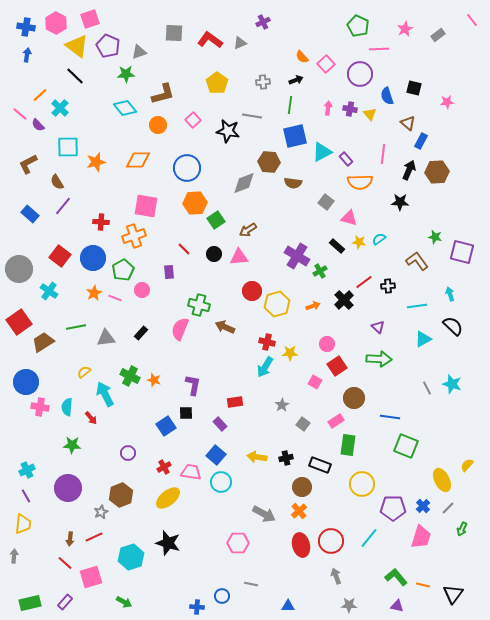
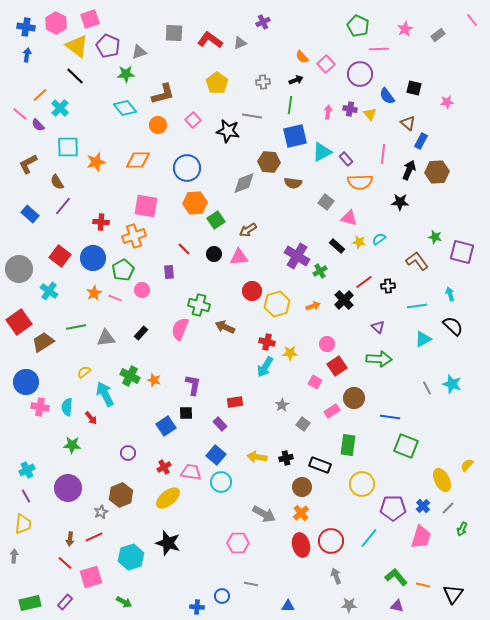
blue semicircle at (387, 96): rotated 18 degrees counterclockwise
pink arrow at (328, 108): moved 4 px down
pink rectangle at (336, 421): moved 4 px left, 10 px up
orange cross at (299, 511): moved 2 px right, 2 px down
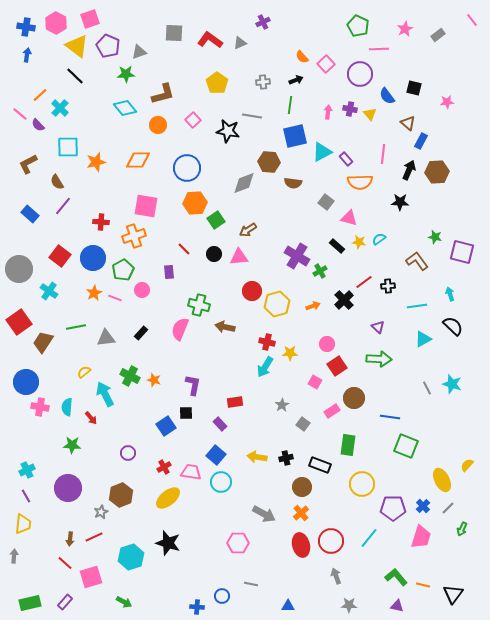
brown arrow at (225, 327): rotated 12 degrees counterclockwise
brown trapezoid at (43, 342): rotated 25 degrees counterclockwise
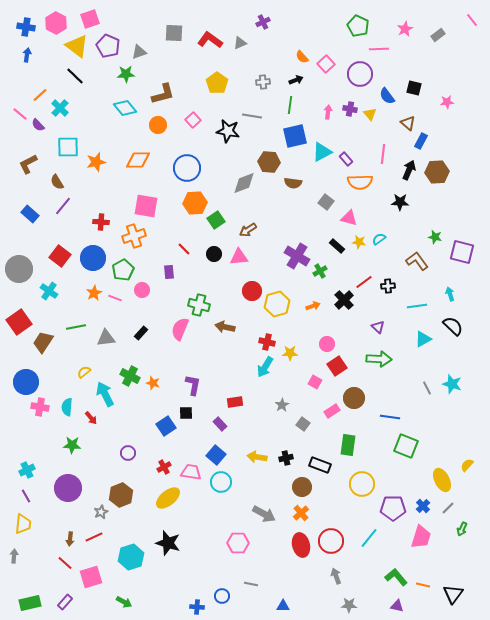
orange star at (154, 380): moved 1 px left, 3 px down
blue triangle at (288, 606): moved 5 px left
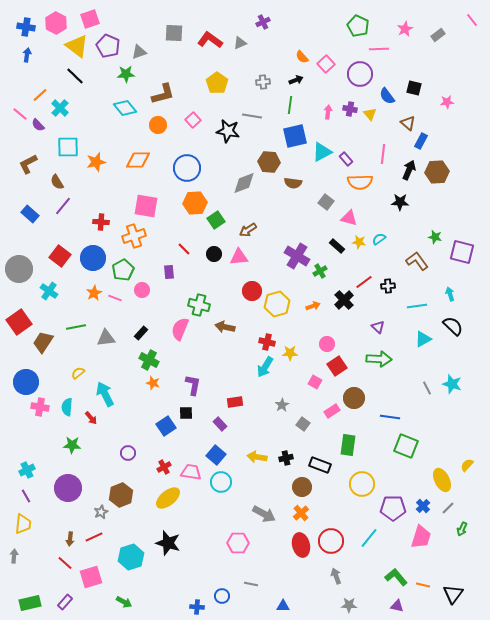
yellow semicircle at (84, 372): moved 6 px left, 1 px down
green cross at (130, 376): moved 19 px right, 16 px up
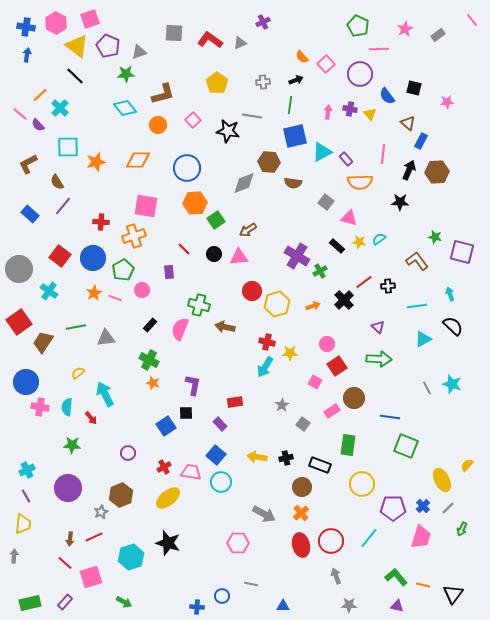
black rectangle at (141, 333): moved 9 px right, 8 px up
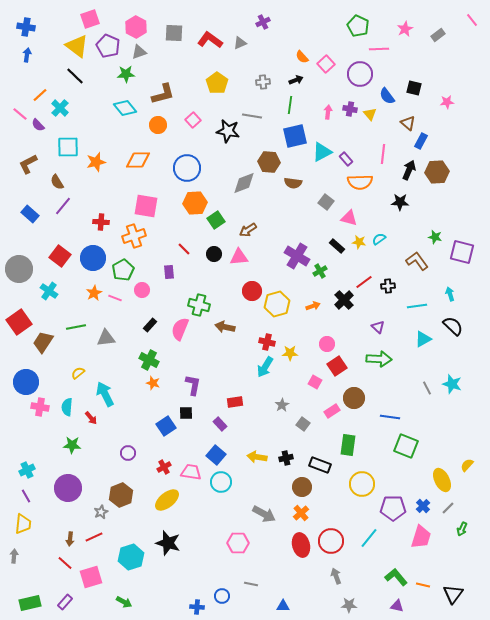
pink hexagon at (56, 23): moved 80 px right, 4 px down
yellow ellipse at (168, 498): moved 1 px left, 2 px down
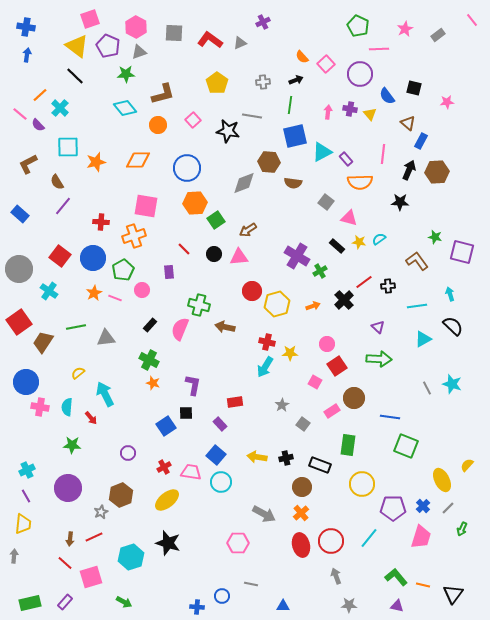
blue rectangle at (30, 214): moved 10 px left
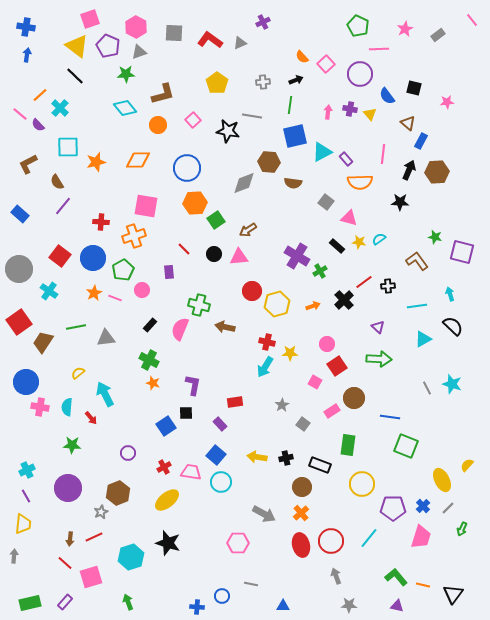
brown hexagon at (121, 495): moved 3 px left, 2 px up
green arrow at (124, 602): moved 4 px right; rotated 140 degrees counterclockwise
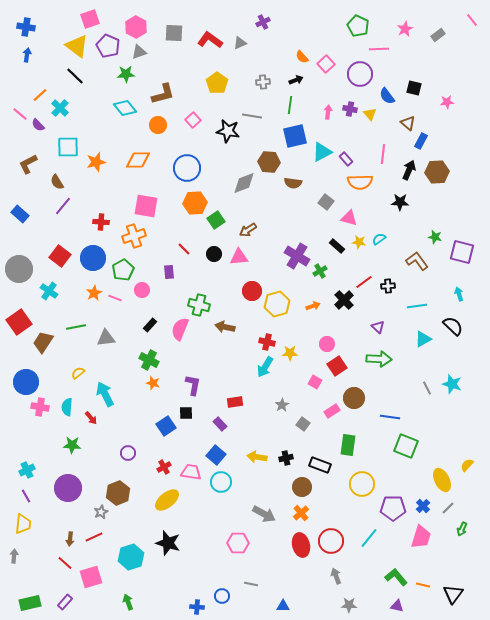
cyan arrow at (450, 294): moved 9 px right
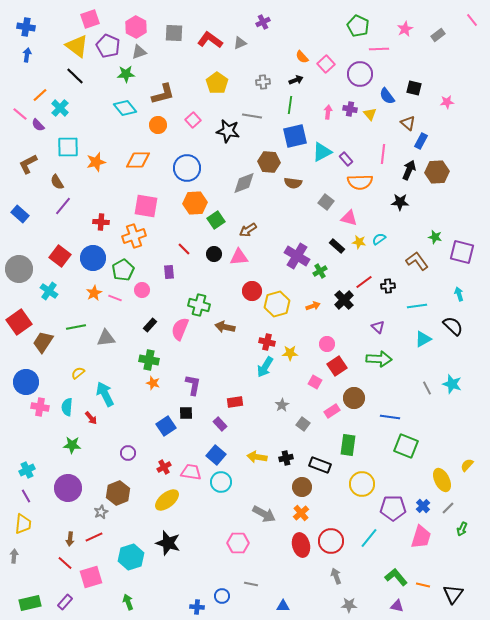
green cross at (149, 360): rotated 18 degrees counterclockwise
